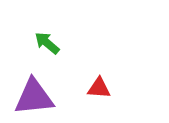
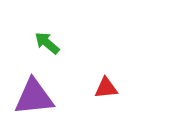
red triangle: moved 7 px right; rotated 10 degrees counterclockwise
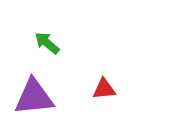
red triangle: moved 2 px left, 1 px down
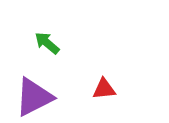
purple triangle: rotated 21 degrees counterclockwise
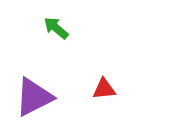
green arrow: moved 9 px right, 15 px up
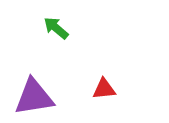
purple triangle: rotated 18 degrees clockwise
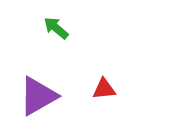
purple triangle: moved 4 px right, 1 px up; rotated 21 degrees counterclockwise
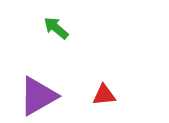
red triangle: moved 6 px down
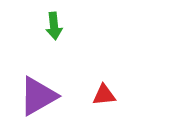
green arrow: moved 2 px left, 2 px up; rotated 136 degrees counterclockwise
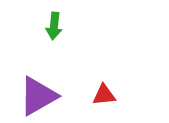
green arrow: rotated 12 degrees clockwise
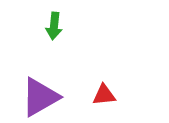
purple triangle: moved 2 px right, 1 px down
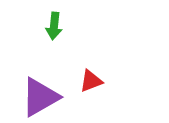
red triangle: moved 13 px left, 14 px up; rotated 15 degrees counterclockwise
